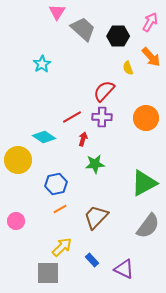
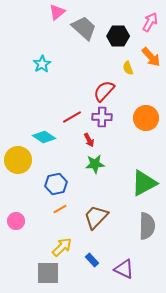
pink triangle: rotated 18 degrees clockwise
gray trapezoid: moved 1 px right, 1 px up
red arrow: moved 6 px right, 1 px down; rotated 136 degrees clockwise
gray semicircle: moved 1 px left; rotated 36 degrees counterclockwise
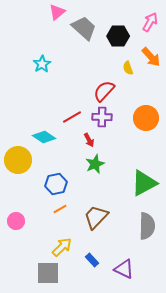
green star: rotated 18 degrees counterclockwise
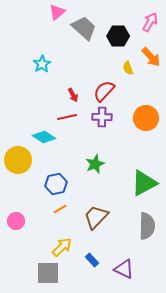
red line: moved 5 px left; rotated 18 degrees clockwise
red arrow: moved 16 px left, 45 px up
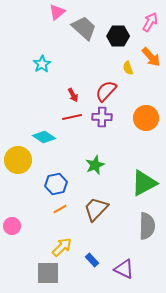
red semicircle: moved 2 px right
red line: moved 5 px right
green star: moved 1 px down
brown trapezoid: moved 8 px up
pink circle: moved 4 px left, 5 px down
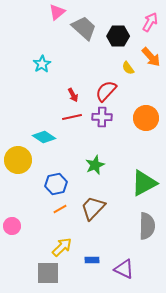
yellow semicircle: rotated 16 degrees counterclockwise
brown trapezoid: moved 3 px left, 1 px up
blue rectangle: rotated 48 degrees counterclockwise
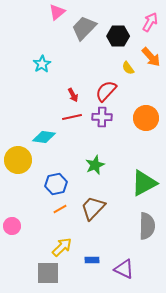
gray trapezoid: rotated 88 degrees counterclockwise
cyan diamond: rotated 25 degrees counterclockwise
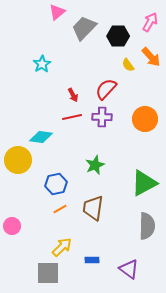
yellow semicircle: moved 3 px up
red semicircle: moved 2 px up
orange circle: moved 1 px left, 1 px down
cyan diamond: moved 3 px left
brown trapezoid: rotated 36 degrees counterclockwise
purple triangle: moved 5 px right; rotated 10 degrees clockwise
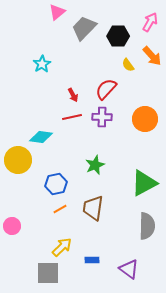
orange arrow: moved 1 px right, 1 px up
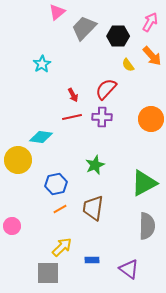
orange circle: moved 6 px right
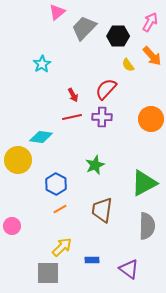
blue hexagon: rotated 20 degrees counterclockwise
brown trapezoid: moved 9 px right, 2 px down
